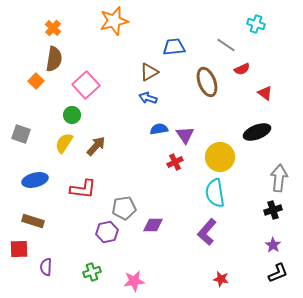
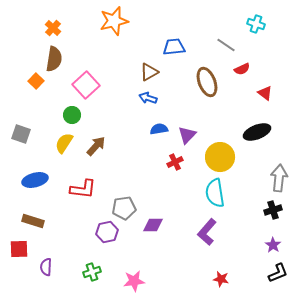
purple triangle: moved 2 px right; rotated 18 degrees clockwise
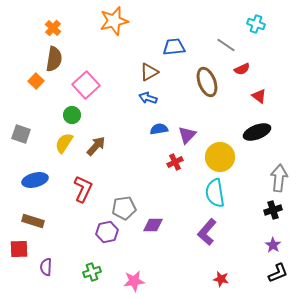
red triangle: moved 6 px left, 3 px down
red L-shape: rotated 72 degrees counterclockwise
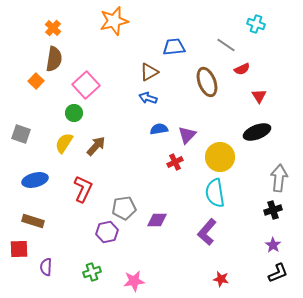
red triangle: rotated 21 degrees clockwise
green circle: moved 2 px right, 2 px up
purple diamond: moved 4 px right, 5 px up
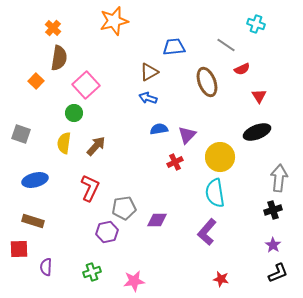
brown semicircle: moved 5 px right, 1 px up
yellow semicircle: rotated 25 degrees counterclockwise
red L-shape: moved 7 px right, 1 px up
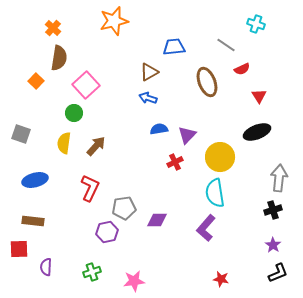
brown rectangle: rotated 10 degrees counterclockwise
purple L-shape: moved 1 px left, 4 px up
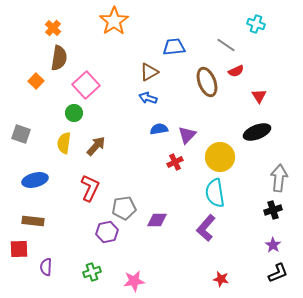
orange star: rotated 20 degrees counterclockwise
red semicircle: moved 6 px left, 2 px down
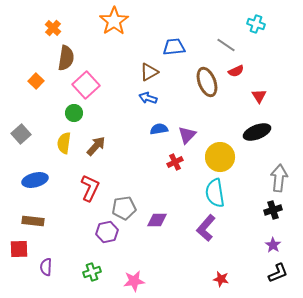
brown semicircle: moved 7 px right
gray square: rotated 30 degrees clockwise
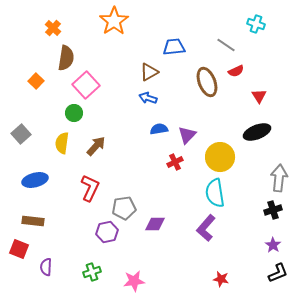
yellow semicircle: moved 2 px left
purple diamond: moved 2 px left, 4 px down
red square: rotated 24 degrees clockwise
